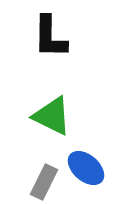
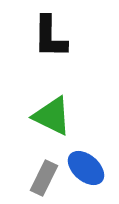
gray rectangle: moved 4 px up
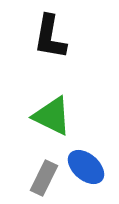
black L-shape: rotated 9 degrees clockwise
blue ellipse: moved 1 px up
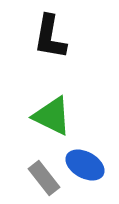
blue ellipse: moved 1 px left, 2 px up; rotated 12 degrees counterclockwise
gray rectangle: rotated 64 degrees counterclockwise
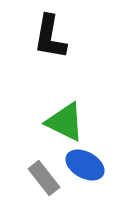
green triangle: moved 13 px right, 6 px down
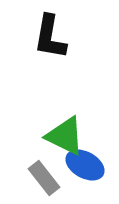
green triangle: moved 14 px down
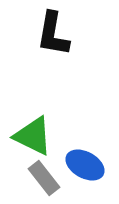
black L-shape: moved 3 px right, 3 px up
green triangle: moved 32 px left
